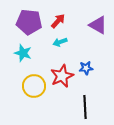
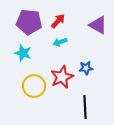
red star: moved 1 px down
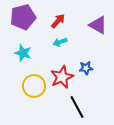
purple pentagon: moved 6 px left, 5 px up; rotated 20 degrees counterclockwise
black line: moved 8 px left; rotated 25 degrees counterclockwise
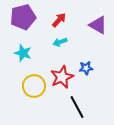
red arrow: moved 1 px right, 1 px up
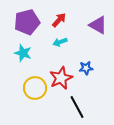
purple pentagon: moved 4 px right, 5 px down
red star: moved 1 px left, 1 px down
yellow circle: moved 1 px right, 2 px down
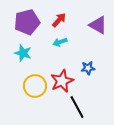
blue star: moved 2 px right
red star: moved 1 px right, 3 px down
yellow circle: moved 2 px up
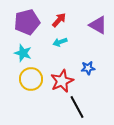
yellow circle: moved 4 px left, 7 px up
